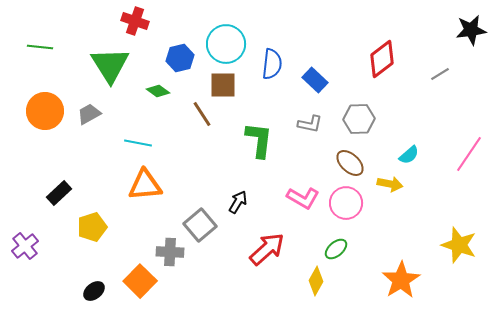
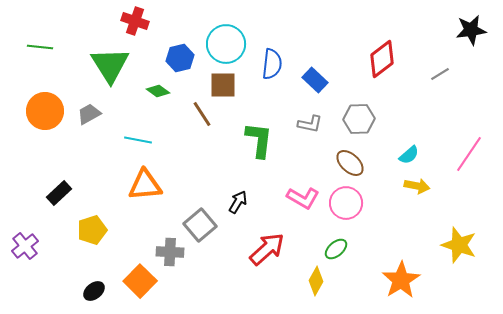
cyan line: moved 3 px up
yellow arrow: moved 27 px right, 2 px down
yellow pentagon: moved 3 px down
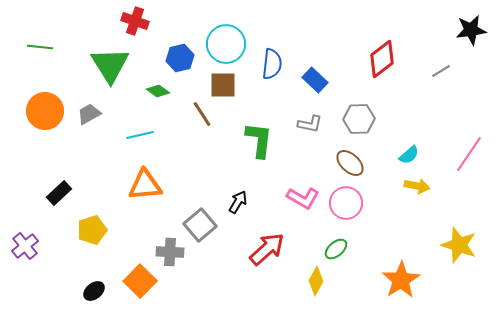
gray line: moved 1 px right, 3 px up
cyan line: moved 2 px right, 5 px up; rotated 24 degrees counterclockwise
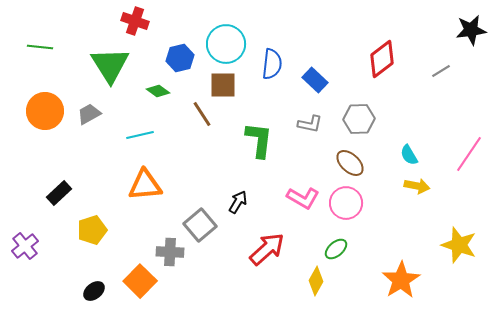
cyan semicircle: rotated 100 degrees clockwise
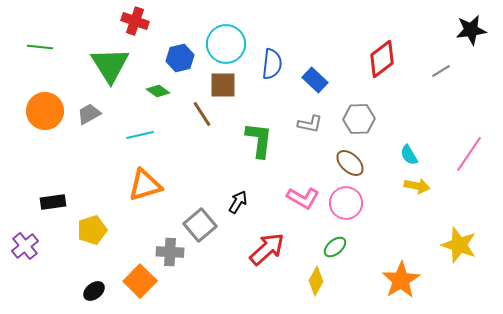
orange triangle: rotated 12 degrees counterclockwise
black rectangle: moved 6 px left, 9 px down; rotated 35 degrees clockwise
green ellipse: moved 1 px left, 2 px up
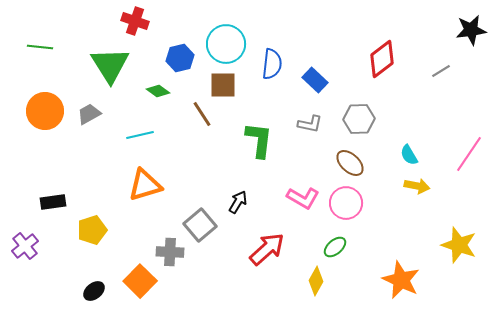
orange star: rotated 15 degrees counterclockwise
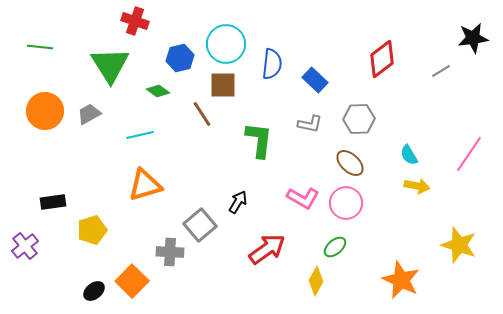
black star: moved 2 px right, 8 px down
red arrow: rotated 6 degrees clockwise
orange square: moved 8 px left
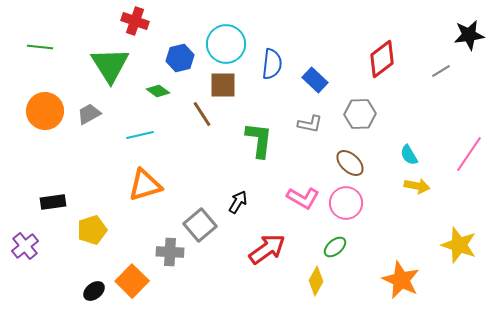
black star: moved 4 px left, 3 px up
gray hexagon: moved 1 px right, 5 px up
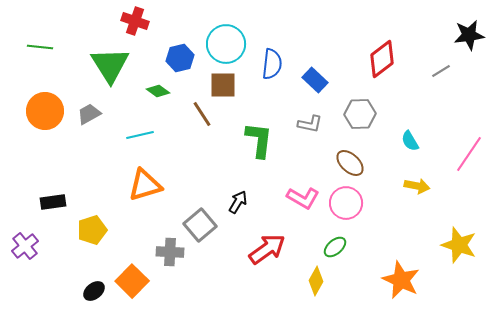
cyan semicircle: moved 1 px right, 14 px up
